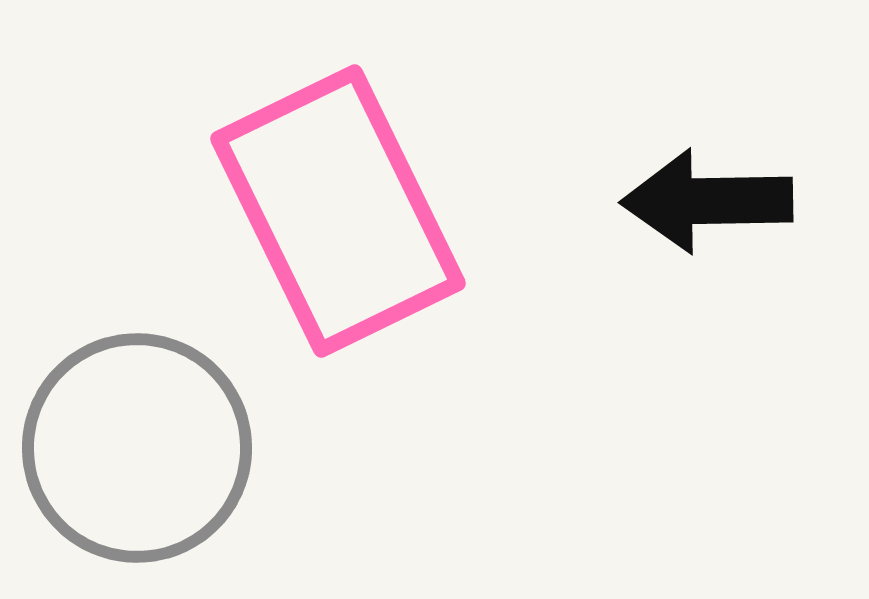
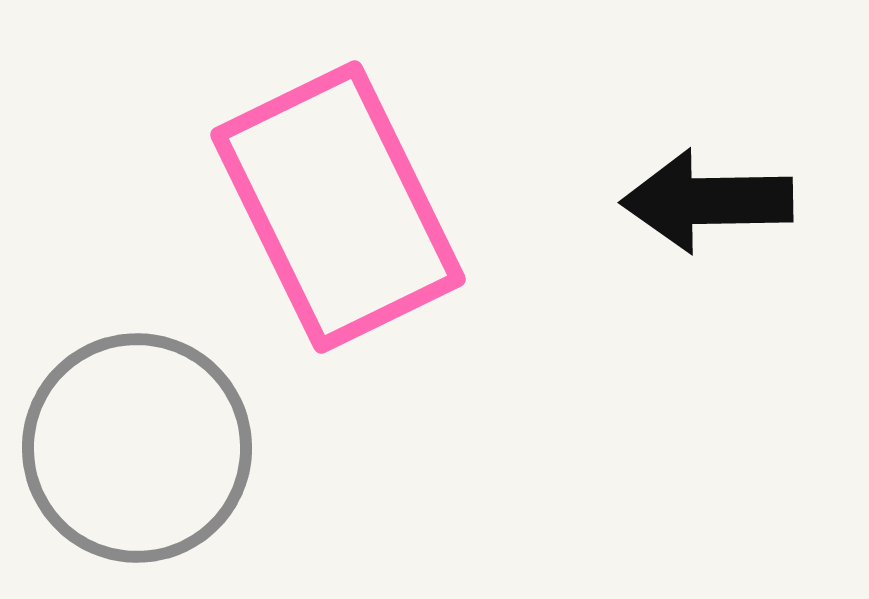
pink rectangle: moved 4 px up
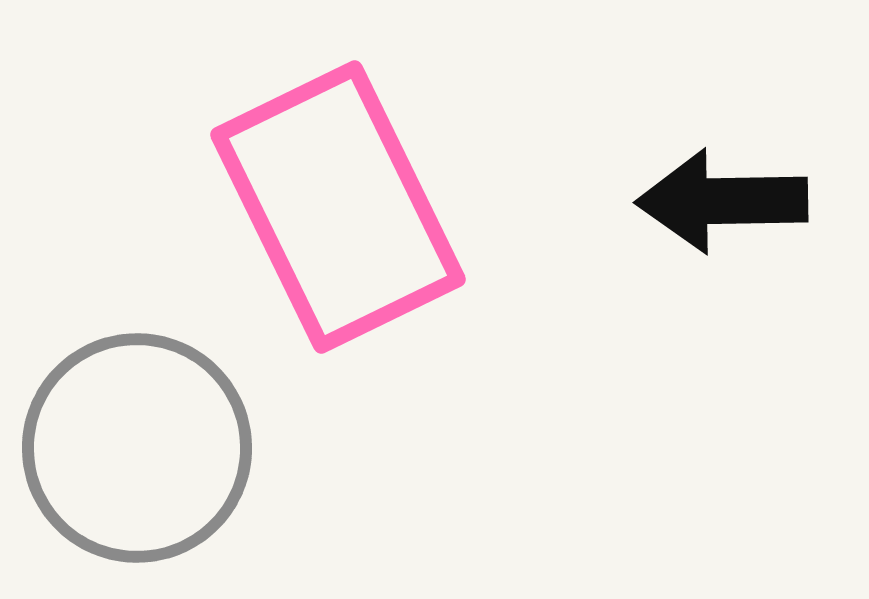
black arrow: moved 15 px right
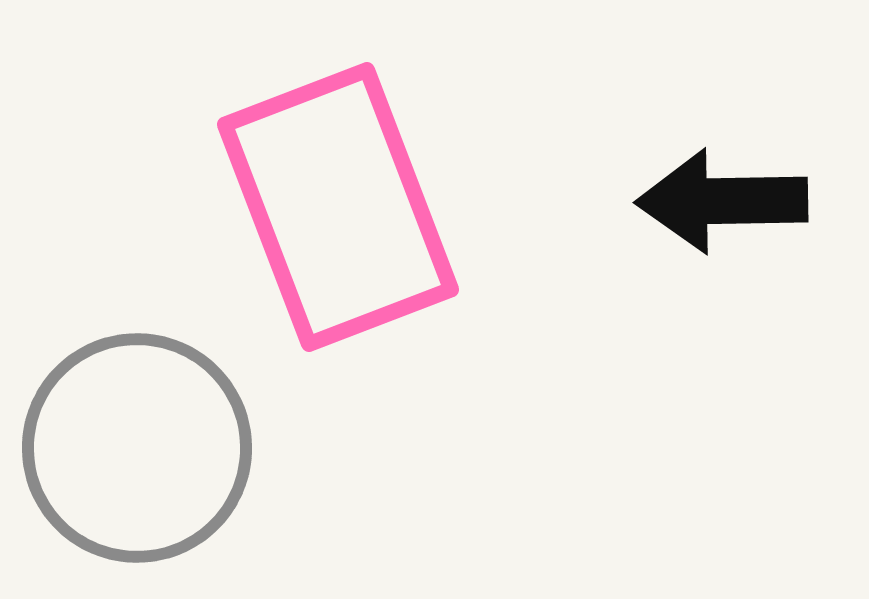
pink rectangle: rotated 5 degrees clockwise
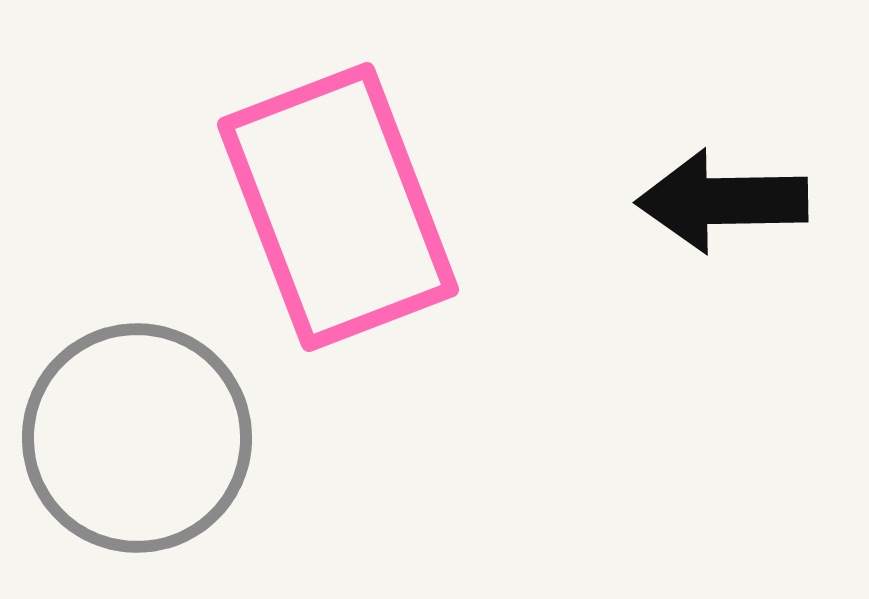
gray circle: moved 10 px up
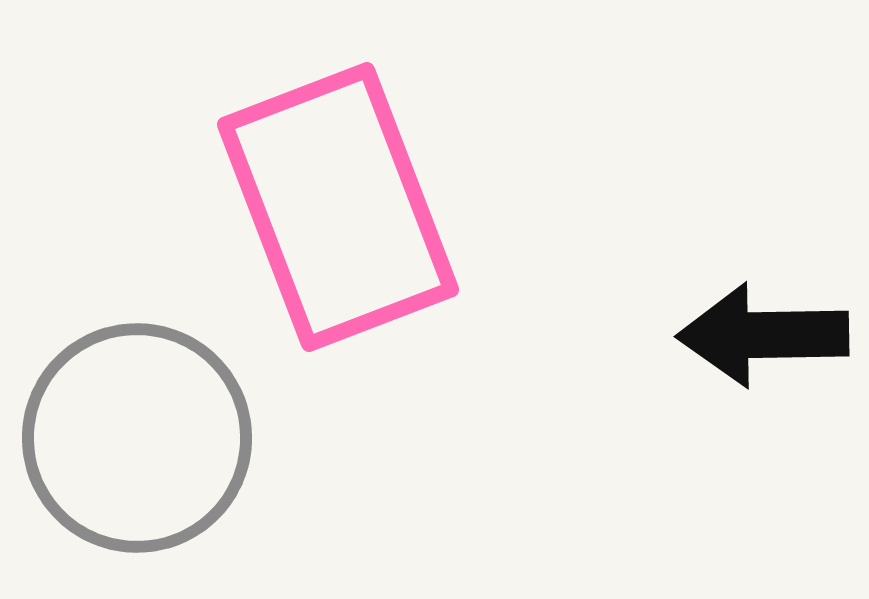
black arrow: moved 41 px right, 134 px down
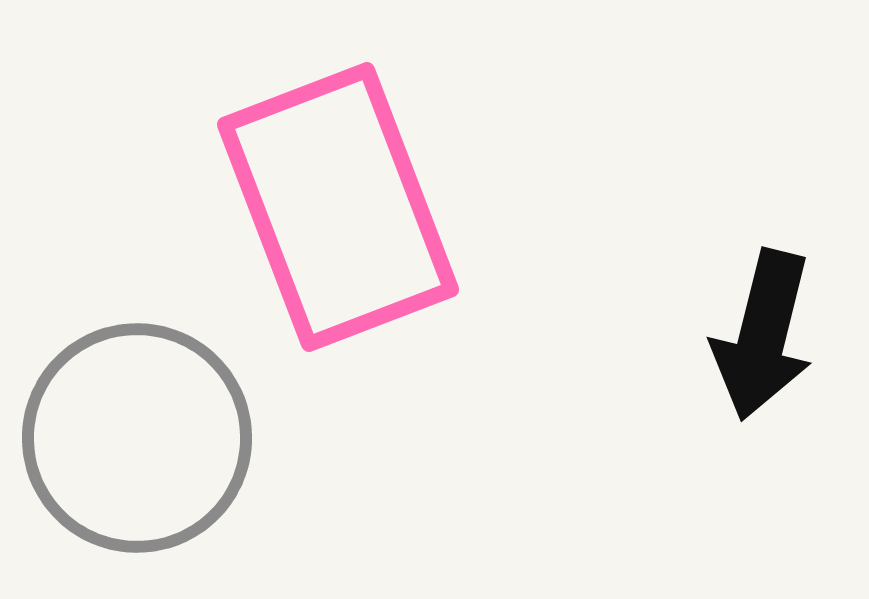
black arrow: rotated 75 degrees counterclockwise
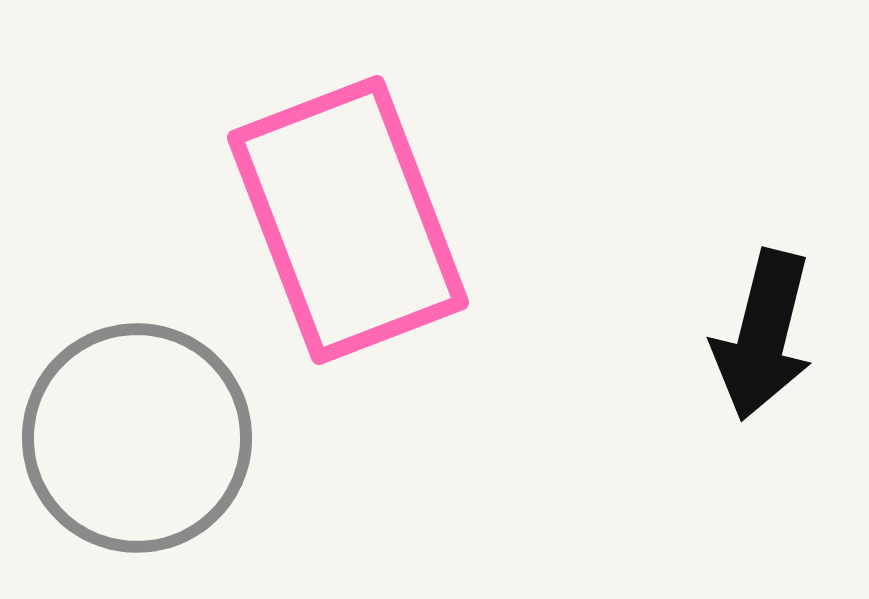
pink rectangle: moved 10 px right, 13 px down
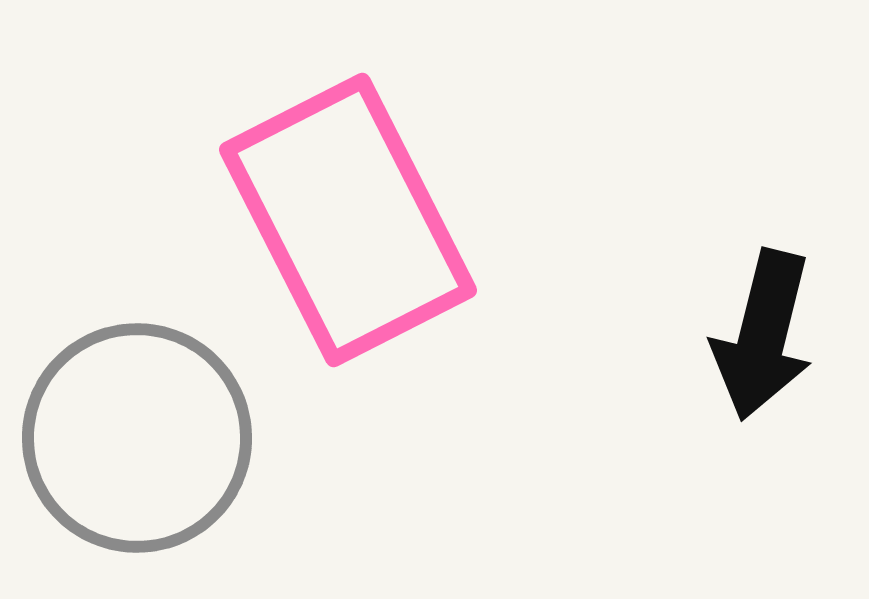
pink rectangle: rotated 6 degrees counterclockwise
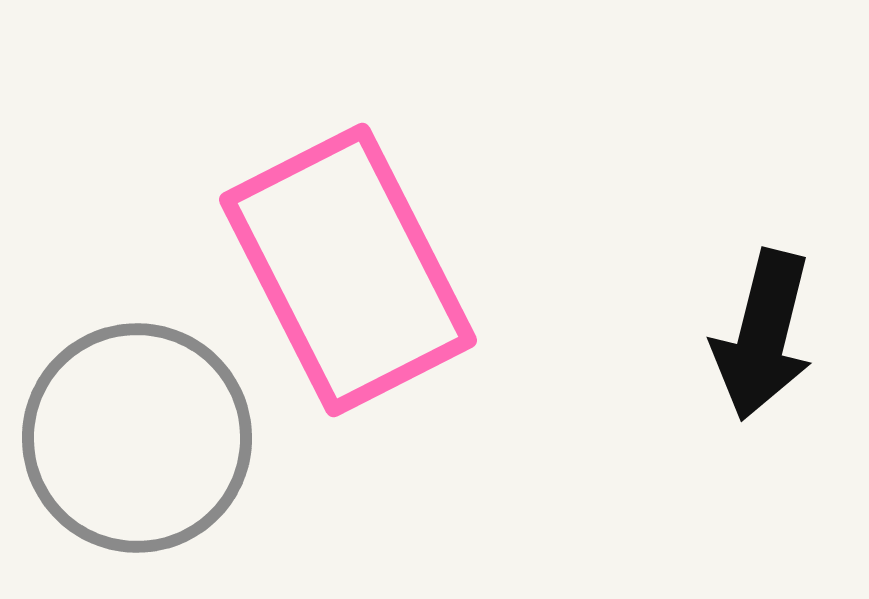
pink rectangle: moved 50 px down
